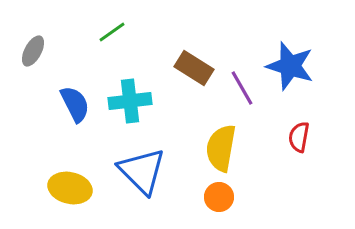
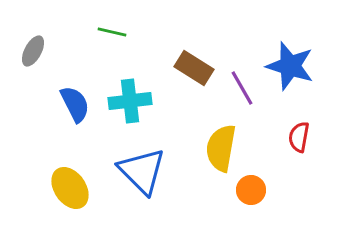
green line: rotated 48 degrees clockwise
yellow ellipse: rotated 42 degrees clockwise
orange circle: moved 32 px right, 7 px up
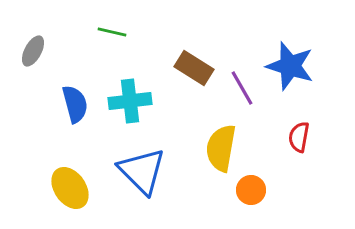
blue semicircle: rotated 12 degrees clockwise
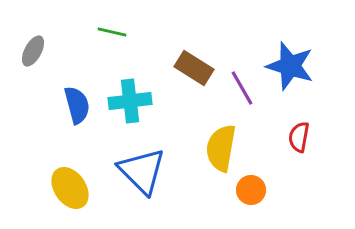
blue semicircle: moved 2 px right, 1 px down
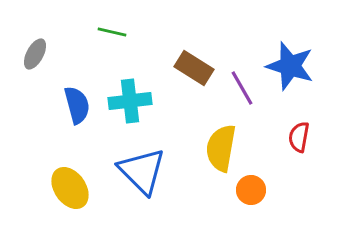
gray ellipse: moved 2 px right, 3 px down
